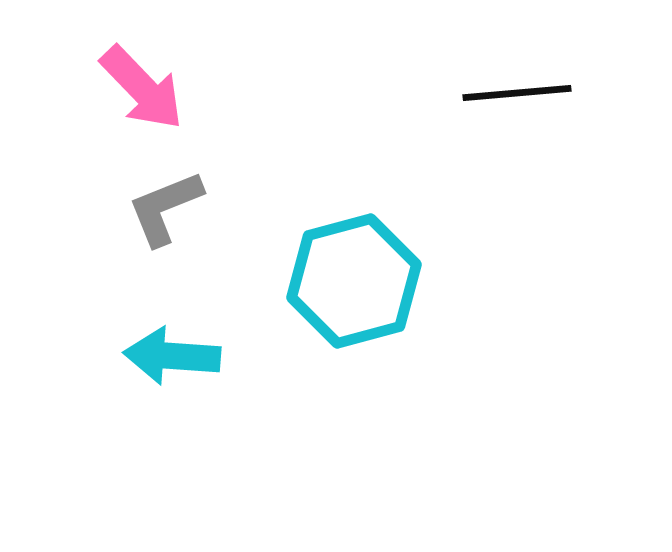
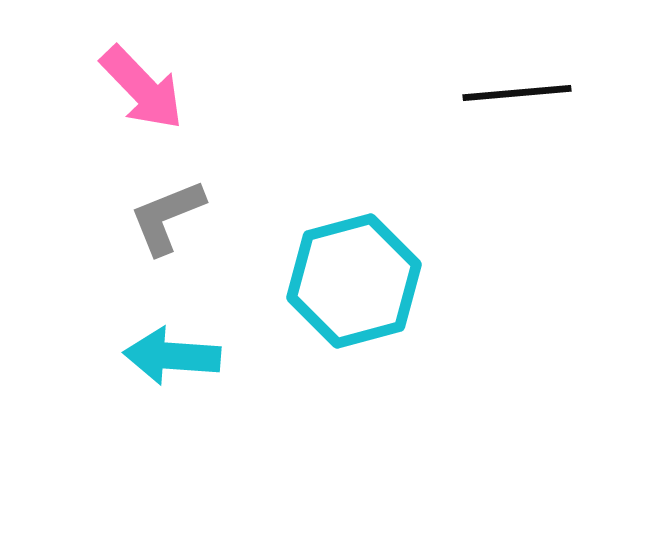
gray L-shape: moved 2 px right, 9 px down
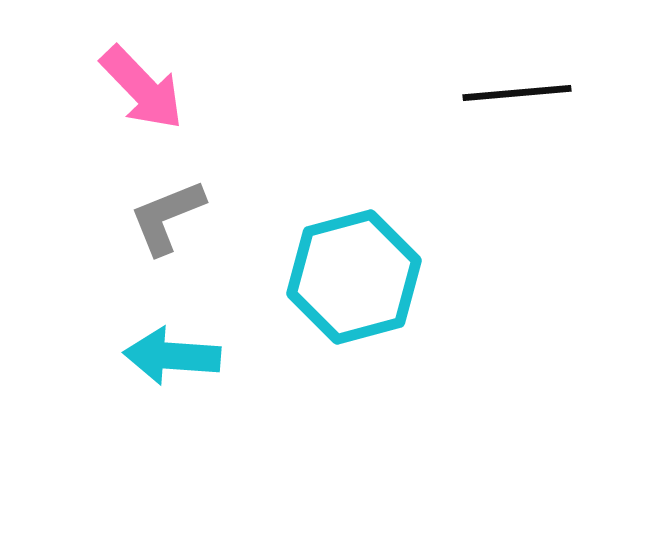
cyan hexagon: moved 4 px up
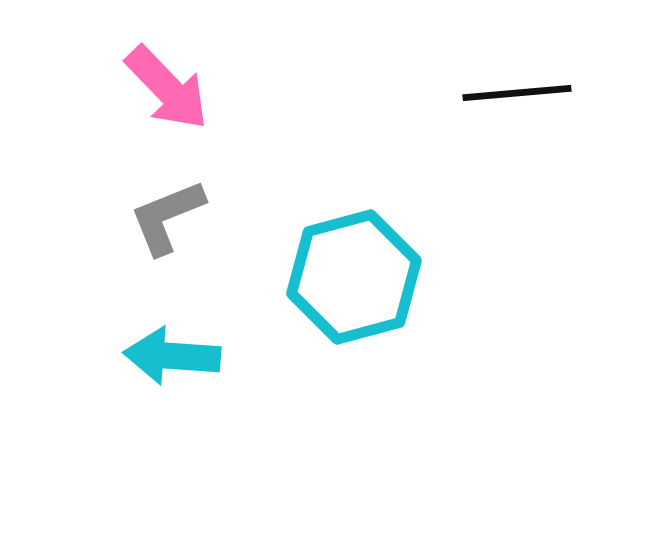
pink arrow: moved 25 px right
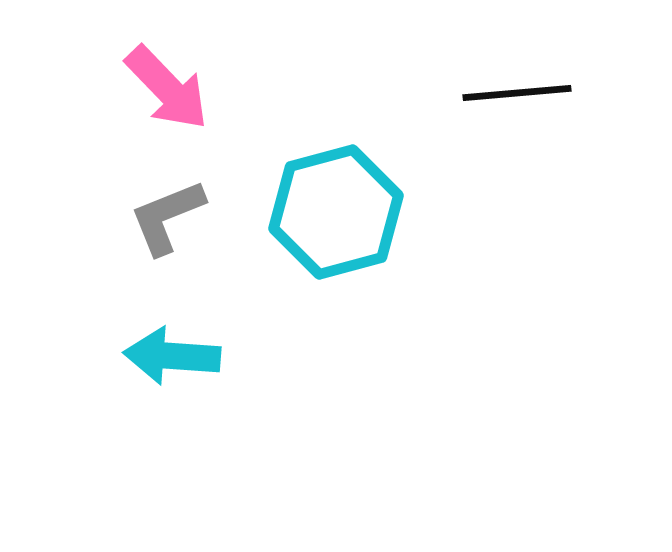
cyan hexagon: moved 18 px left, 65 px up
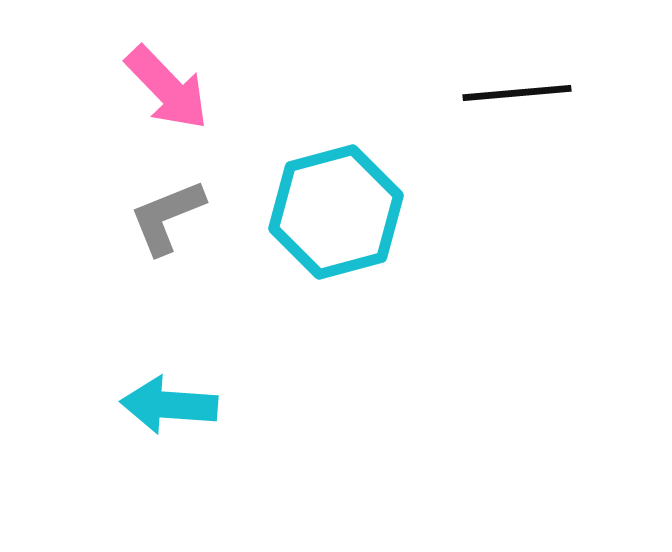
cyan arrow: moved 3 px left, 49 px down
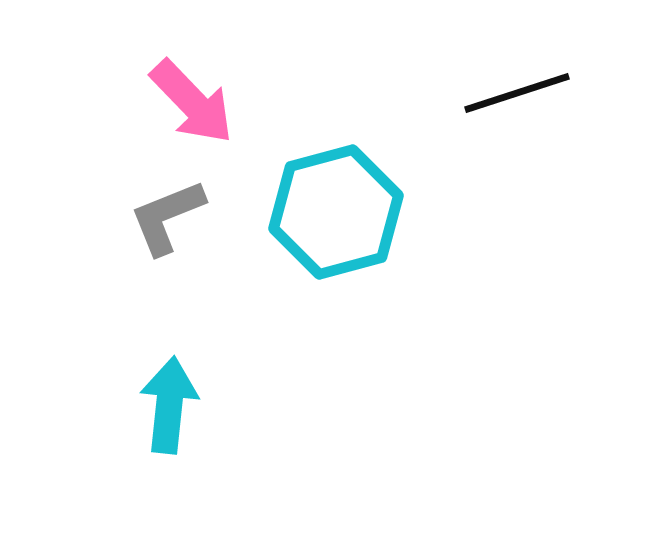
pink arrow: moved 25 px right, 14 px down
black line: rotated 13 degrees counterclockwise
cyan arrow: rotated 92 degrees clockwise
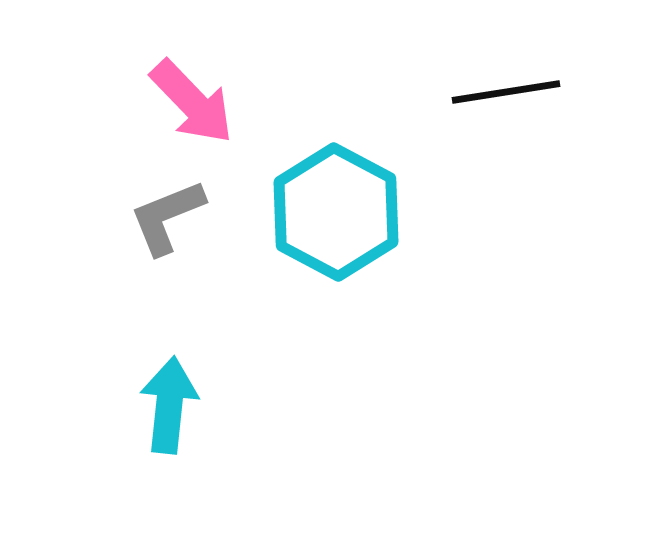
black line: moved 11 px left, 1 px up; rotated 9 degrees clockwise
cyan hexagon: rotated 17 degrees counterclockwise
